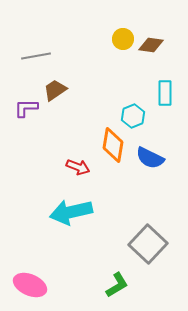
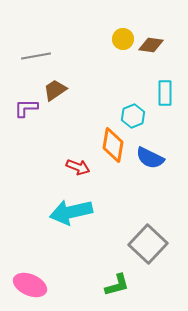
green L-shape: rotated 16 degrees clockwise
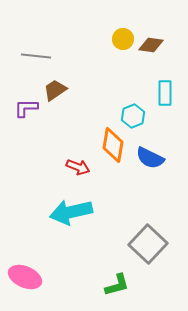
gray line: rotated 16 degrees clockwise
pink ellipse: moved 5 px left, 8 px up
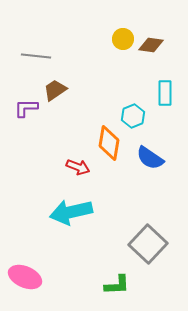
orange diamond: moved 4 px left, 2 px up
blue semicircle: rotated 8 degrees clockwise
green L-shape: rotated 12 degrees clockwise
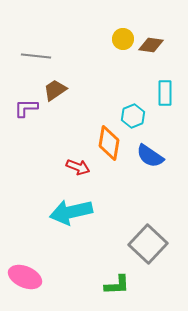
blue semicircle: moved 2 px up
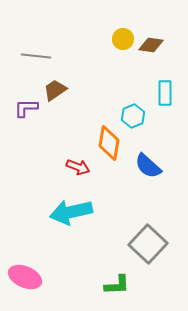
blue semicircle: moved 2 px left, 10 px down; rotated 8 degrees clockwise
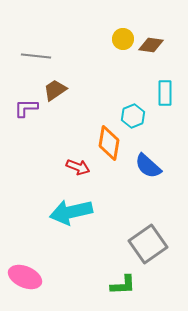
gray square: rotated 12 degrees clockwise
green L-shape: moved 6 px right
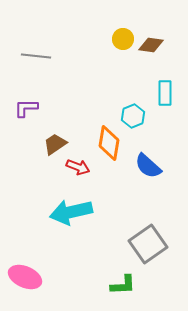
brown trapezoid: moved 54 px down
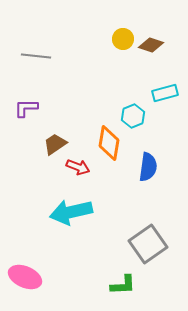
brown diamond: rotated 10 degrees clockwise
cyan rectangle: rotated 75 degrees clockwise
blue semicircle: moved 1 px down; rotated 124 degrees counterclockwise
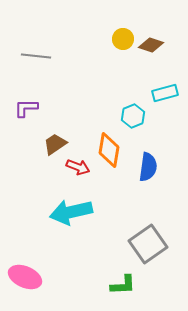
orange diamond: moved 7 px down
